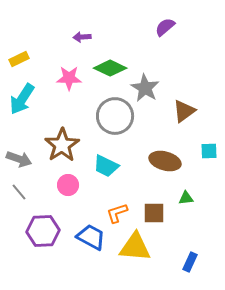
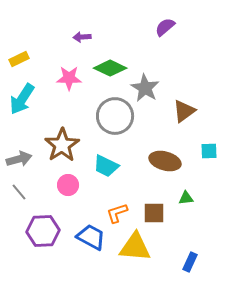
gray arrow: rotated 35 degrees counterclockwise
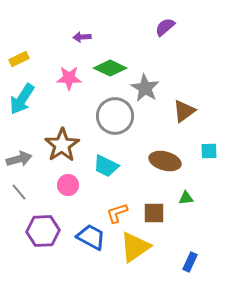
yellow triangle: rotated 40 degrees counterclockwise
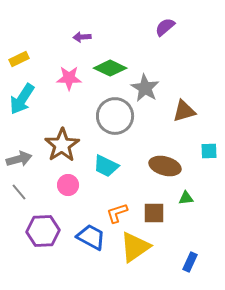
brown triangle: rotated 20 degrees clockwise
brown ellipse: moved 5 px down
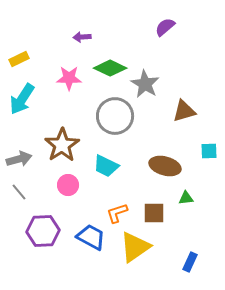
gray star: moved 4 px up
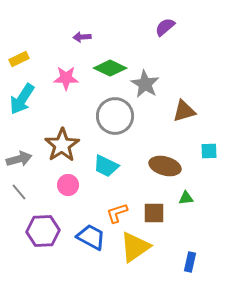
pink star: moved 3 px left
blue rectangle: rotated 12 degrees counterclockwise
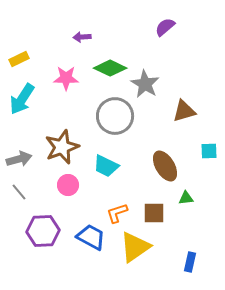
brown star: moved 2 px down; rotated 12 degrees clockwise
brown ellipse: rotated 44 degrees clockwise
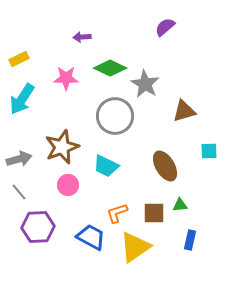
green triangle: moved 6 px left, 7 px down
purple hexagon: moved 5 px left, 4 px up
blue rectangle: moved 22 px up
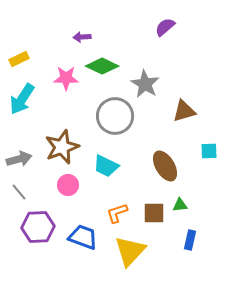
green diamond: moved 8 px left, 2 px up
blue trapezoid: moved 8 px left; rotated 8 degrees counterclockwise
yellow triangle: moved 5 px left, 4 px down; rotated 12 degrees counterclockwise
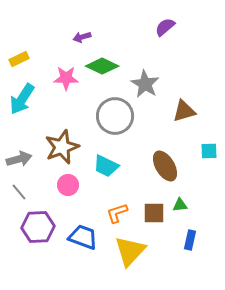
purple arrow: rotated 12 degrees counterclockwise
